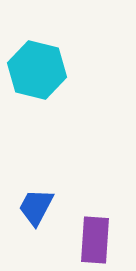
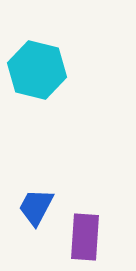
purple rectangle: moved 10 px left, 3 px up
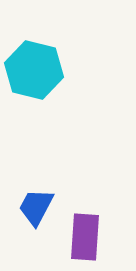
cyan hexagon: moved 3 px left
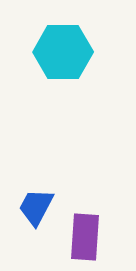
cyan hexagon: moved 29 px right, 18 px up; rotated 14 degrees counterclockwise
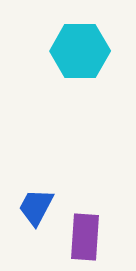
cyan hexagon: moved 17 px right, 1 px up
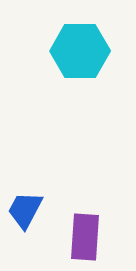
blue trapezoid: moved 11 px left, 3 px down
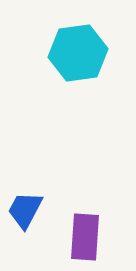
cyan hexagon: moved 2 px left, 2 px down; rotated 8 degrees counterclockwise
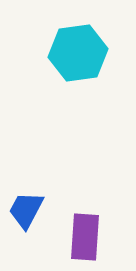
blue trapezoid: moved 1 px right
